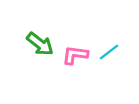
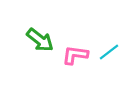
green arrow: moved 4 px up
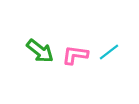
green arrow: moved 11 px down
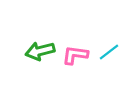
green arrow: rotated 128 degrees clockwise
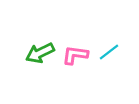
green arrow: moved 2 px down; rotated 12 degrees counterclockwise
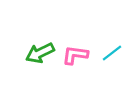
cyan line: moved 3 px right, 1 px down
